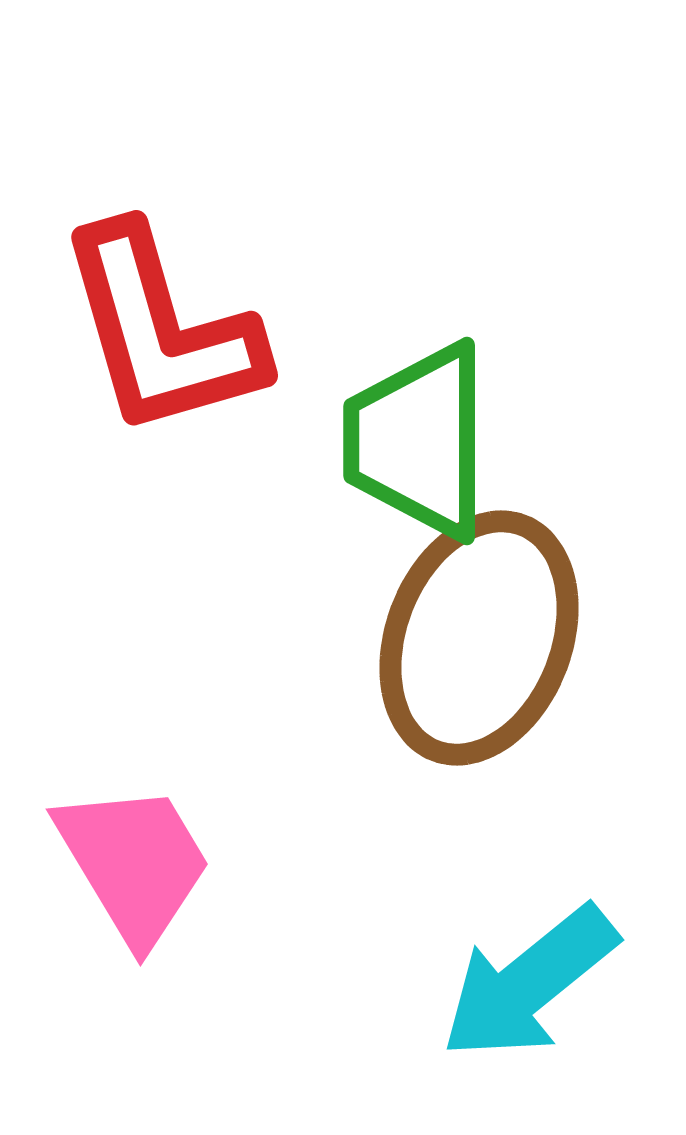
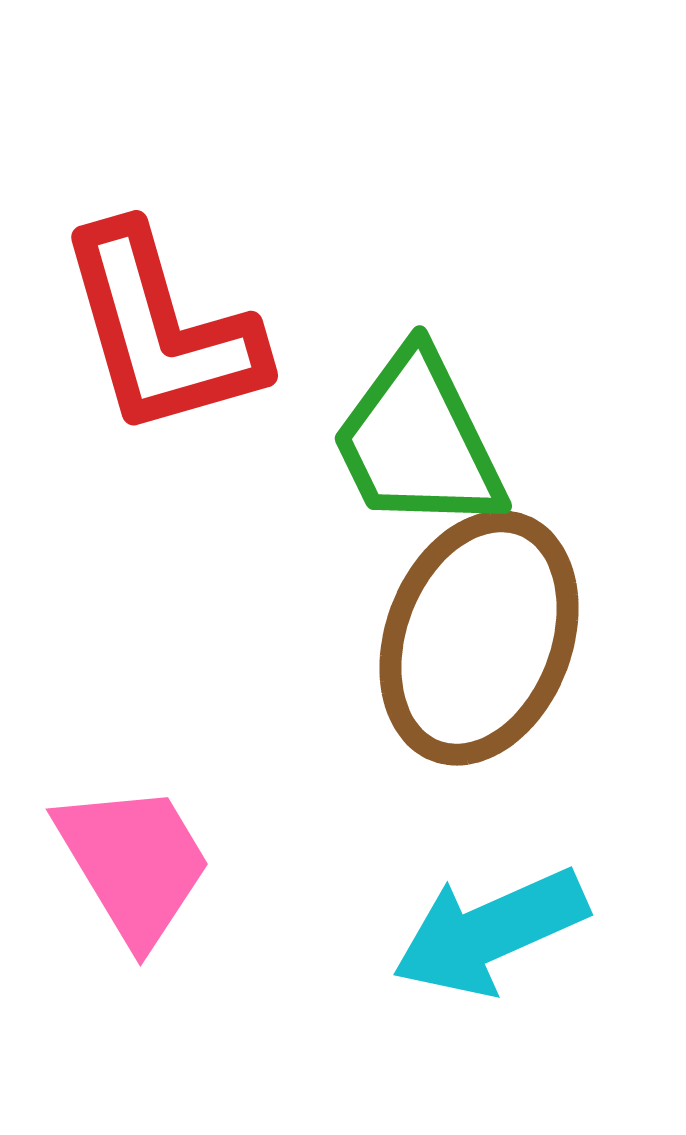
green trapezoid: rotated 26 degrees counterclockwise
cyan arrow: moved 39 px left, 51 px up; rotated 15 degrees clockwise
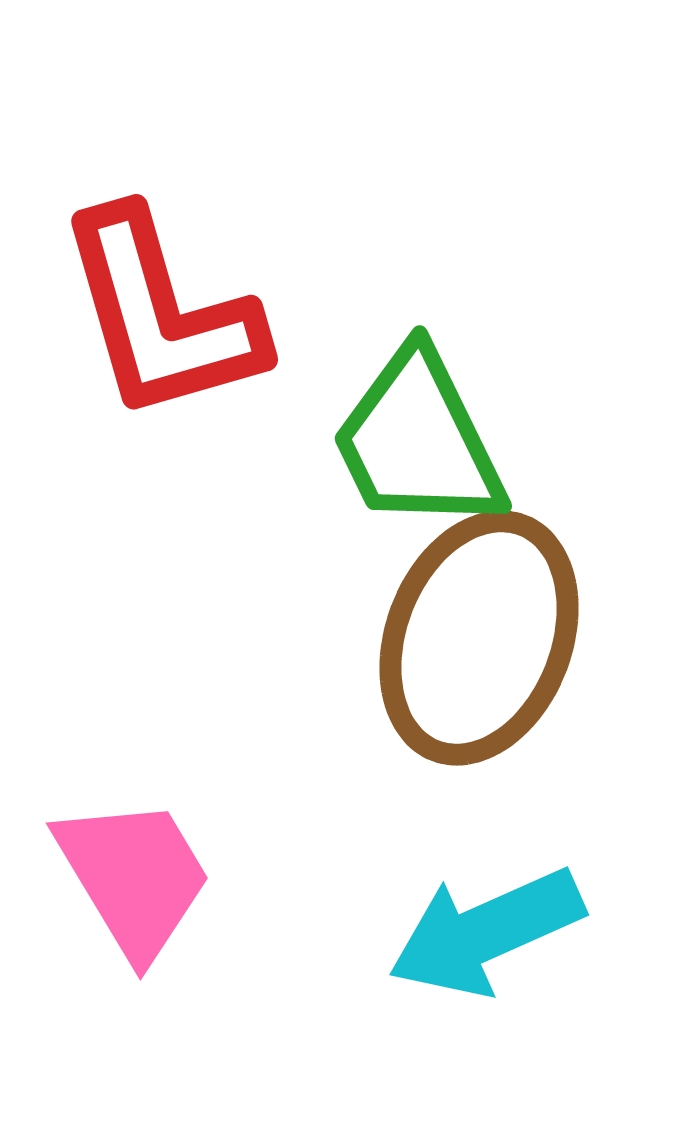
red L-shape: moved 16 px up
pink trapezoid: moved 14 px down
cyan arrow: moved 4 px left
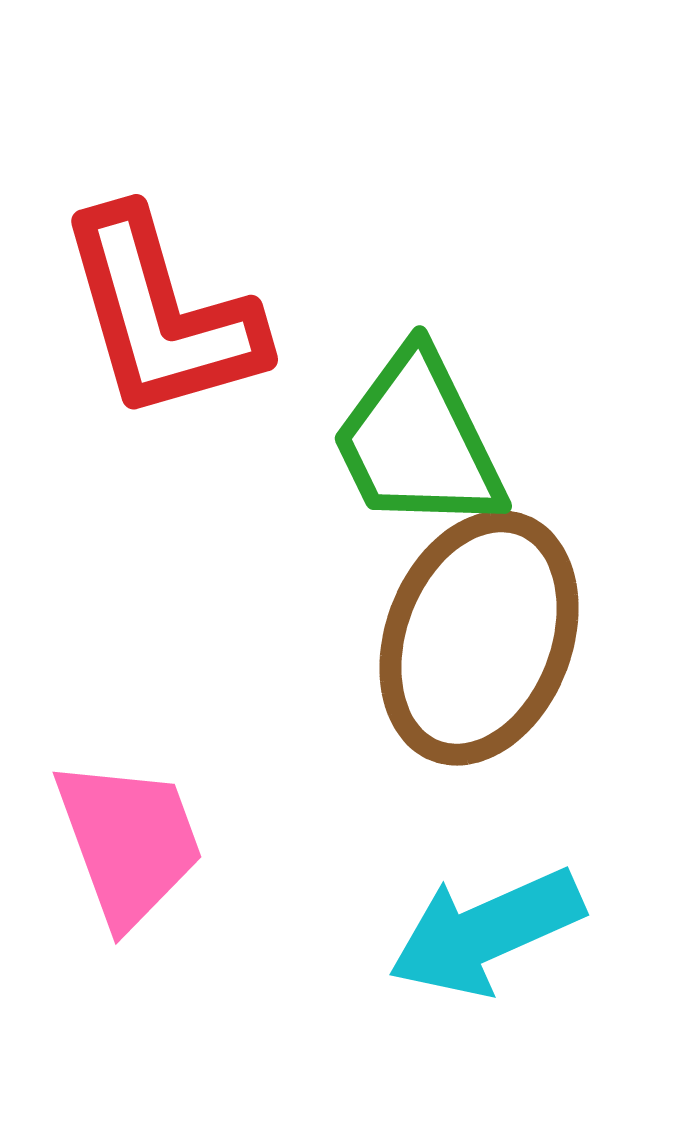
pink trapezoid: moved 5 px left, 35 px up; rotated 11 degrees clockwise
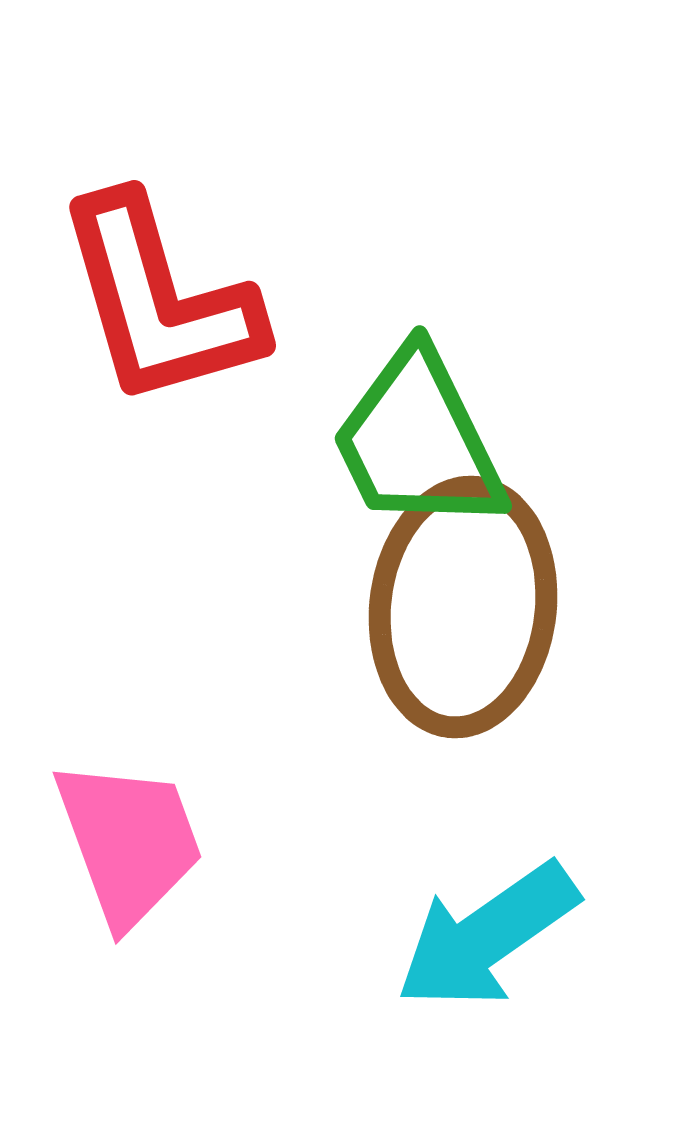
red L-shape: moved 2 px left, 14 px up
brown ellipse: moved 16 px left, 31 px up; rotated 14 degrees counterclockwise
cyan arrow: moved 1 px right, 4 px down; rotated 11 degrees counterclockwise
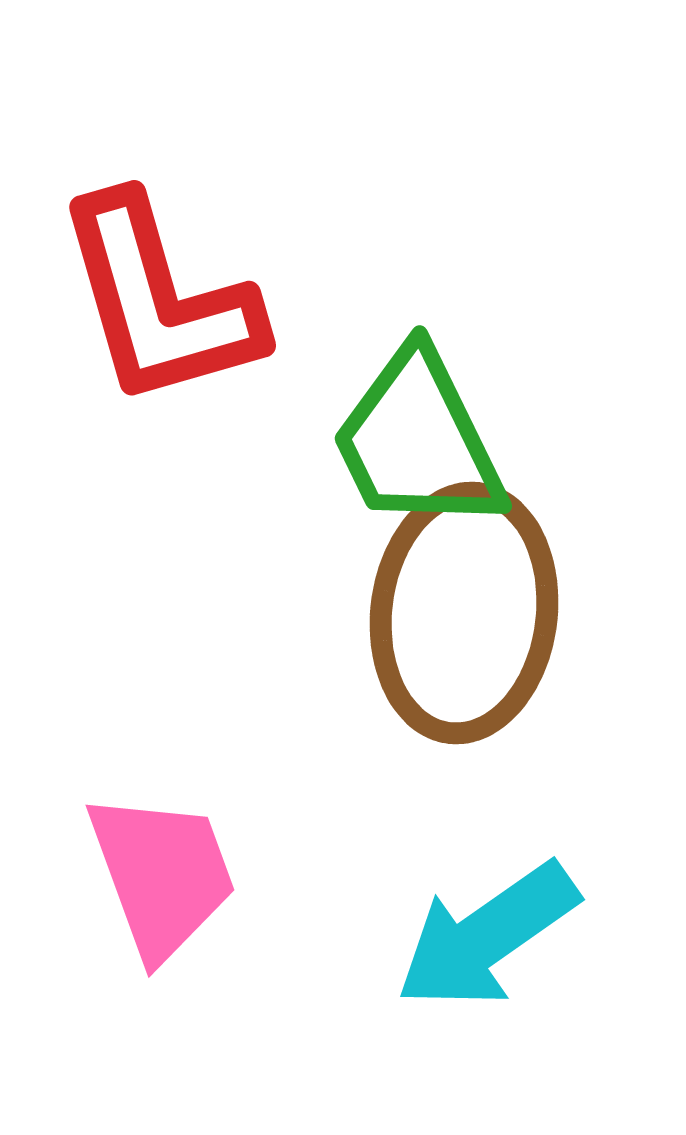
brown ellipse: moved 1 px right, 6 px down
pink trapezoid: moved 33 px right, 33 px down
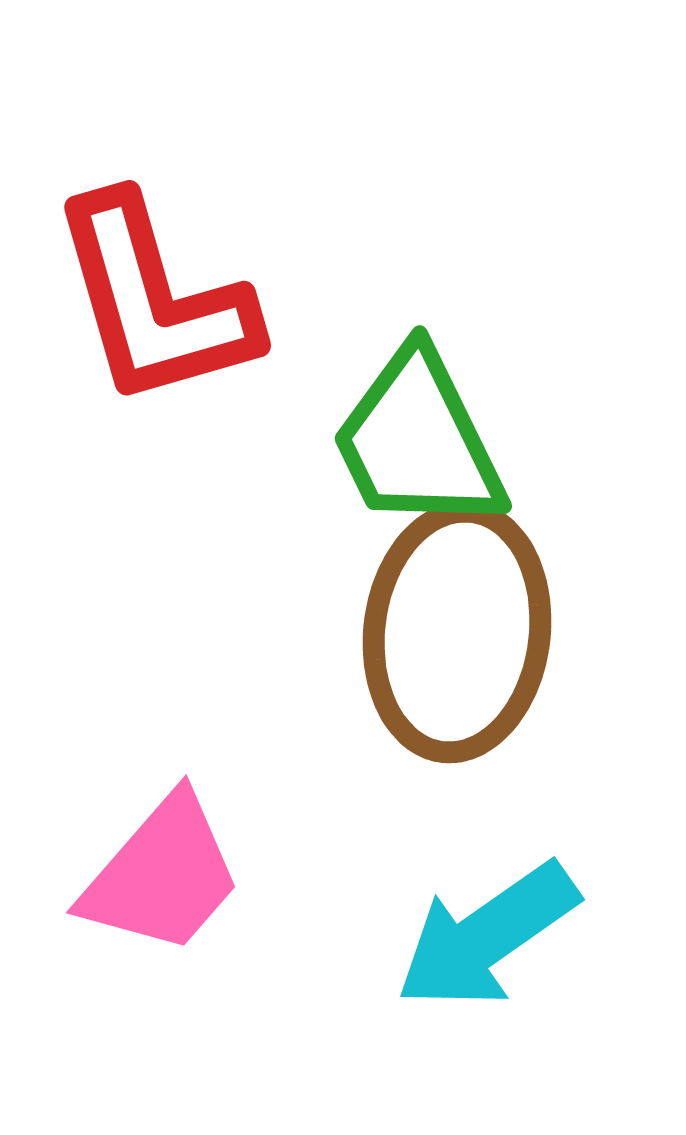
red L-shape: moved 5 px left
brown ellipse: moved 7 px left, 19 px down
pink trapezoid: rotated 61 degrees clockwise
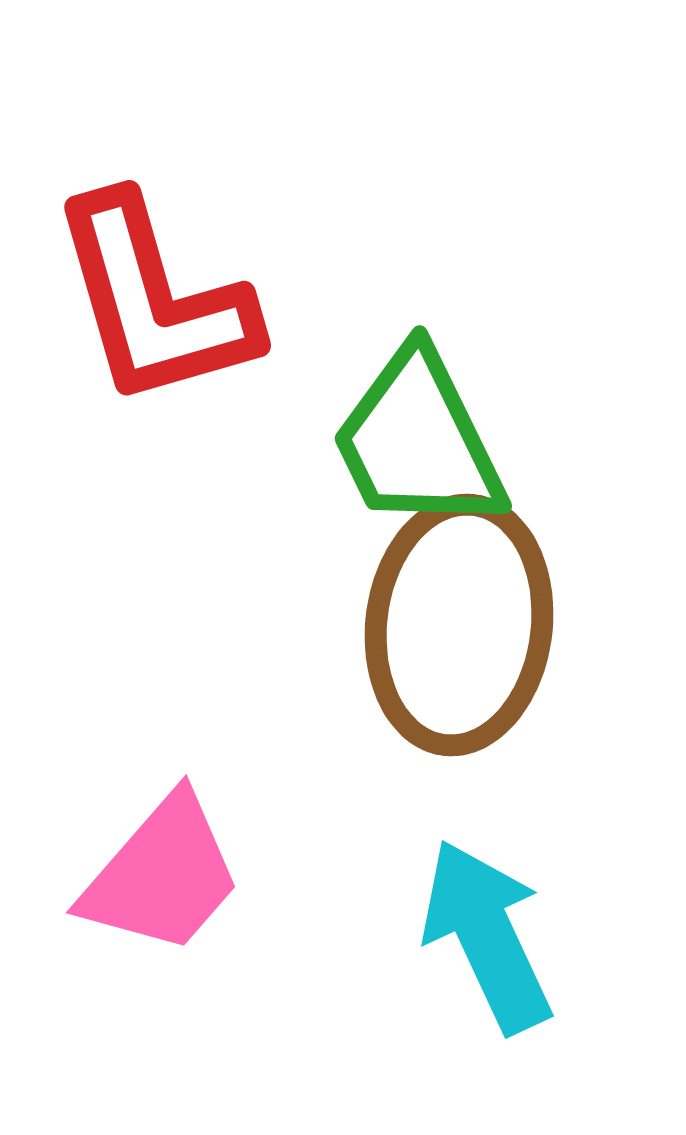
brown ellipse: moved 2 px right, 7 px up
cyan arrow: rotated 100 degrees clockwise
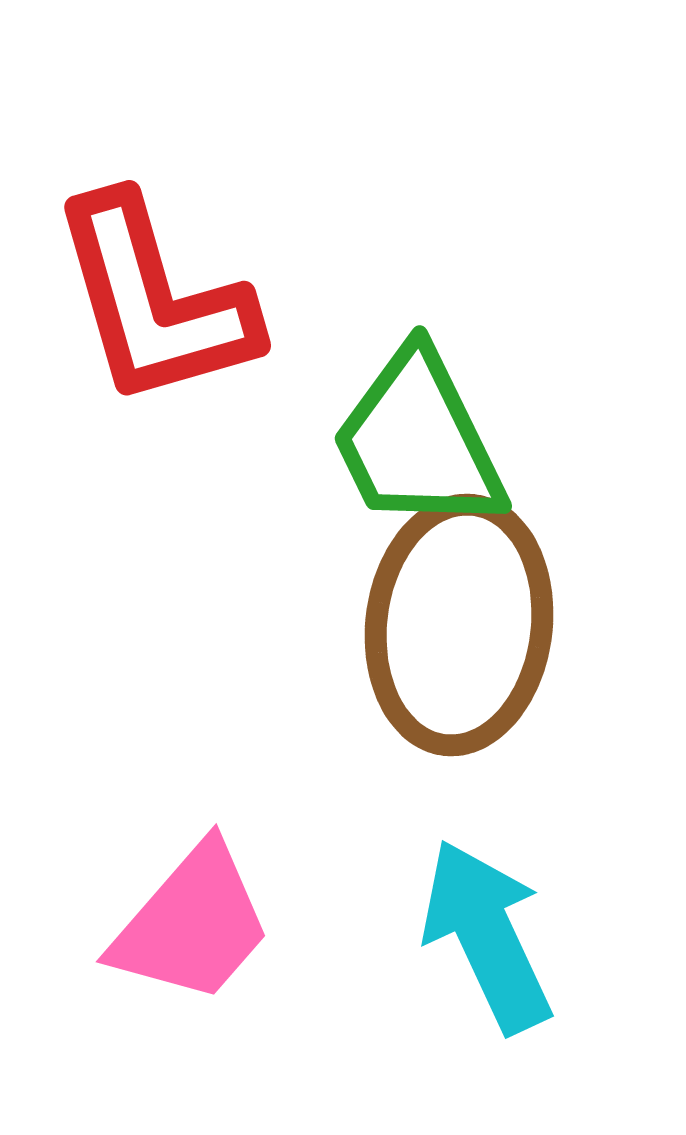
pink trapezoid: moved 30 px right, 49 px down
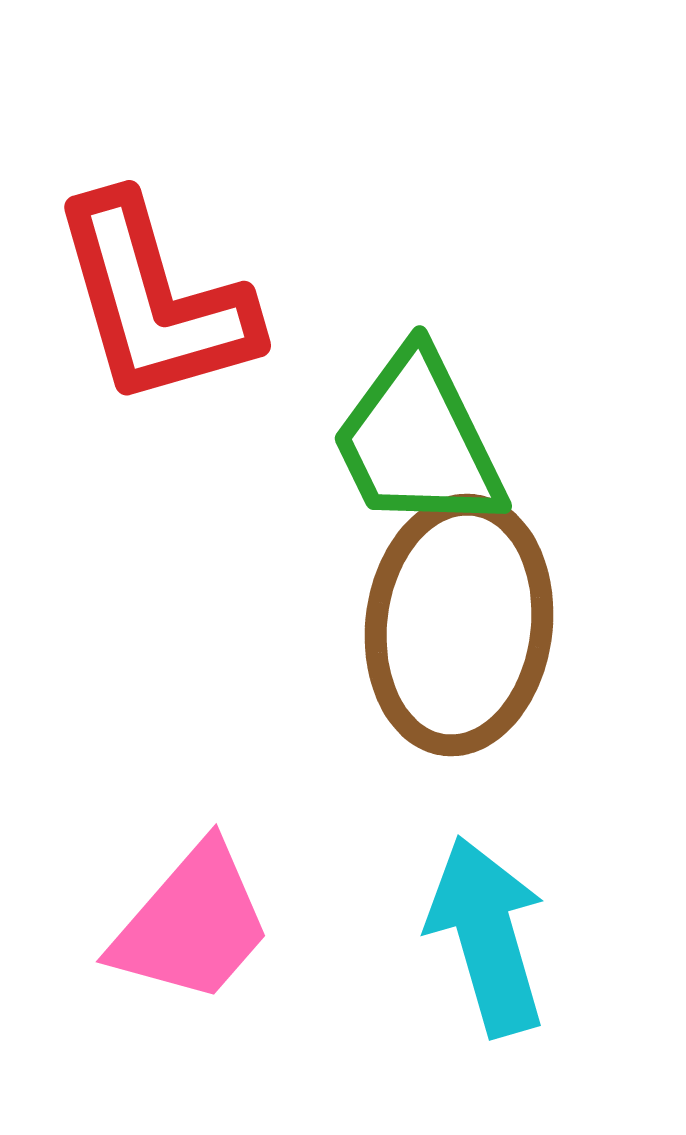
cyan arrow: rotated 9 degrees clockwise
